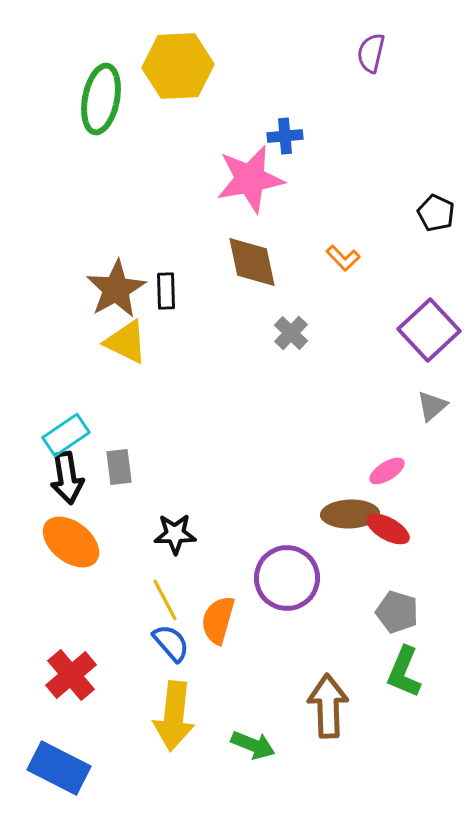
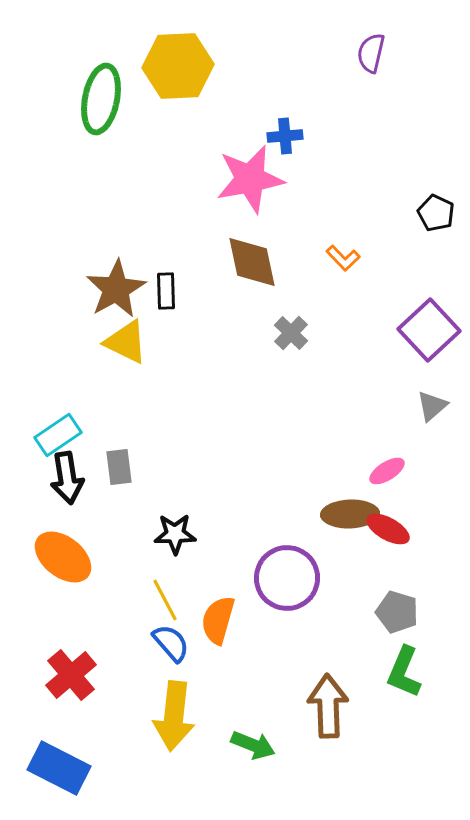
cyan rectangle: moved 8 px left
orange ellipse: moved 8 px left, 15 px down
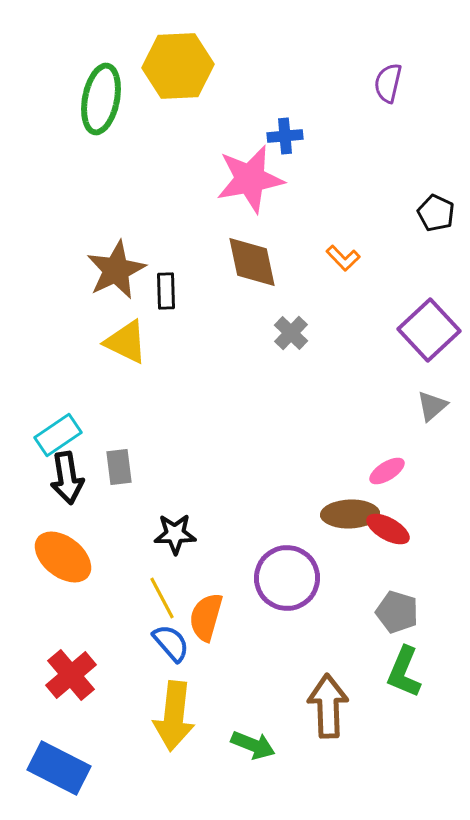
purple semicircle: moved 17 px right, 30 px down
brown star: moved 19 px up; rotated 4 degrees clockwise
yellow line: moved 3 px left, 2 px up
orange semicircle: moved 12 px left, 3 px up
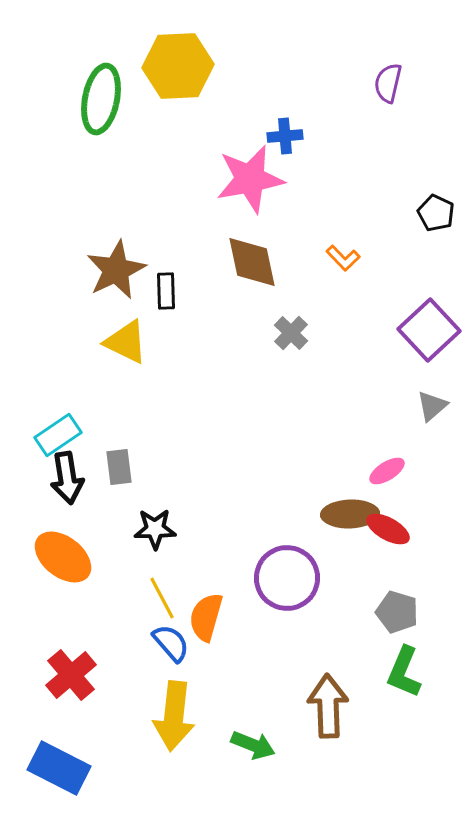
black star: moved 20 px left, 5 px up
